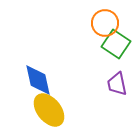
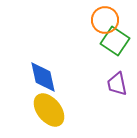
orange circle: moved 3 px up
green square: moved 1 px left, 3 px up
blue diamond: moved 5 px right, 3 px up
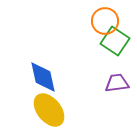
orange circle: moved 1 px down
purple trapezoid: moved 1 px up; rotated 95 degrees clockwise
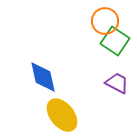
purple trapezoid: rotated 35 degrees clockwise
yellow ellipse: moved 13 px right, 5 px down
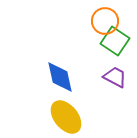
blue diamond: moved 17 px right
purple trapezoid: moved 2 px left, 6 px up
yellow ellipse: moved 4 px right, 2 px down
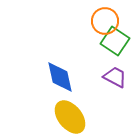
yellow ellipse: moved 4 px right
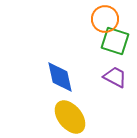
orange circle: moved 2 px up
green square: rotated 16 degrees counterclockwise
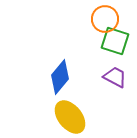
blue diamond: rotated 52 degrees clockwise
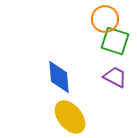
blue diamond: moved 1 px left; rotated 44 degrees counterclockwise
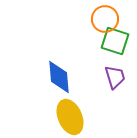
purple trapezoid: rotated 45 degrees clockwise
yellow ellipse: rotated 16 degrees clockwise
